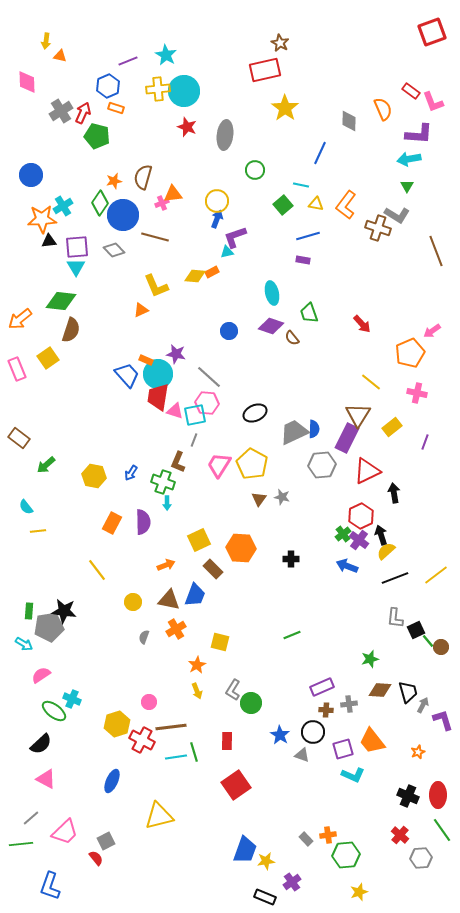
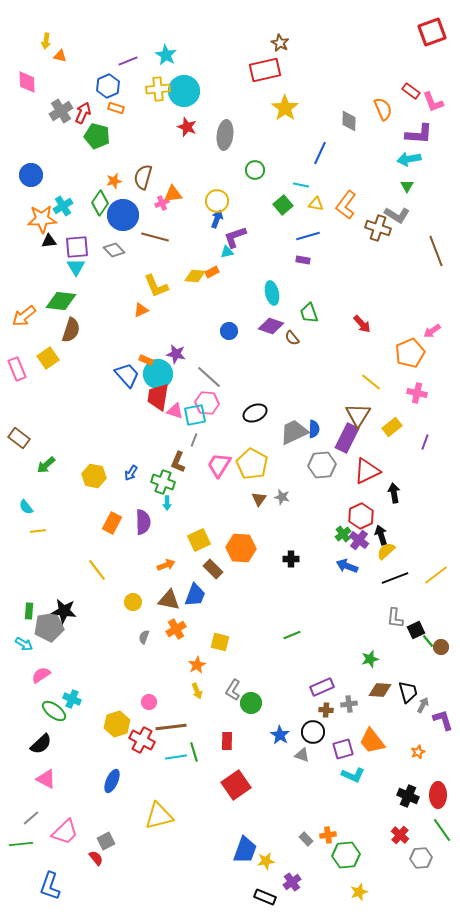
orange arrow at (20, 319): moved 4 px right, 3 px up
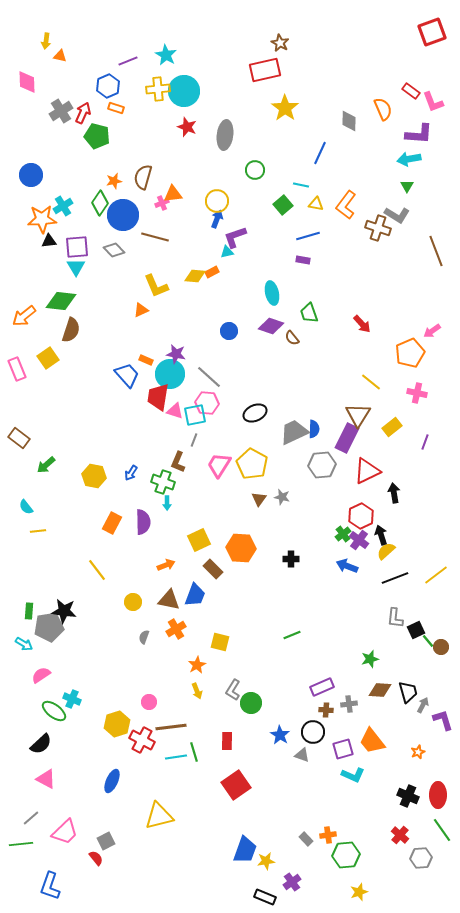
cyan circle at (158, 374): moved 12 px right
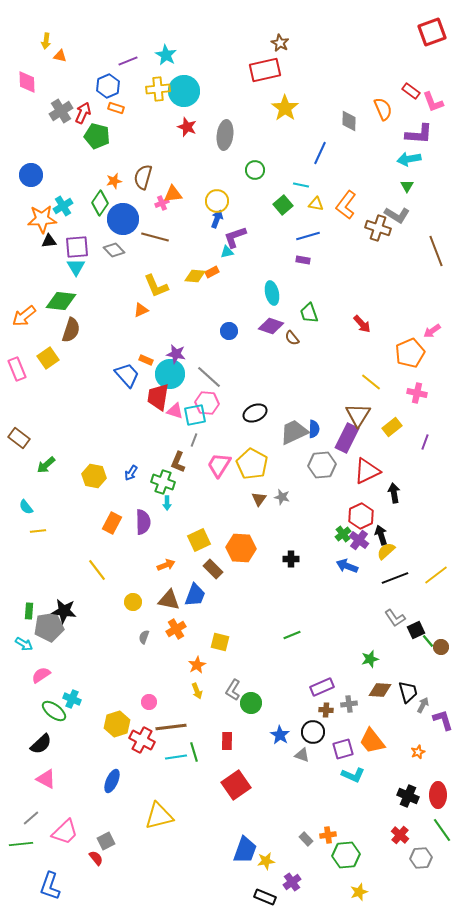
blue circle at (123, 215): moved 4 px down
gray L-shape at (395, 618): rotated 40 degrees counterclockwise
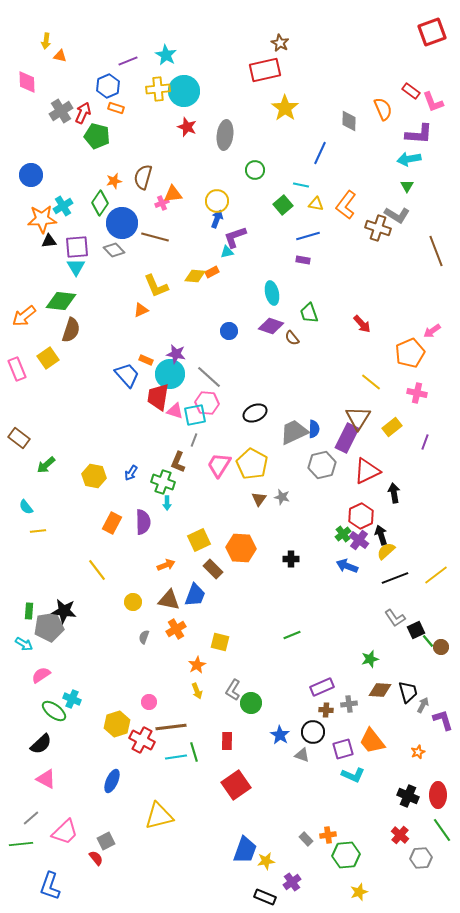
blue circle at (123, 219): moved 1 px left, 4 px down
brown triangle at (358, 415): moved 3 px down
gray hexagon at (322, 465): rotated 8 degrees counterclockwise
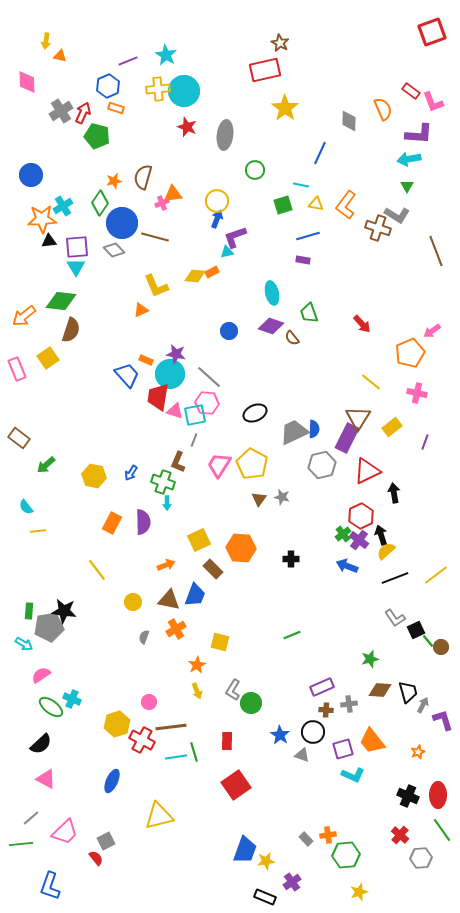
green square at (283, 205): rotated 24 degrees clockwise
green ellipse at (54, 711): moved 3 px left, 4 px up
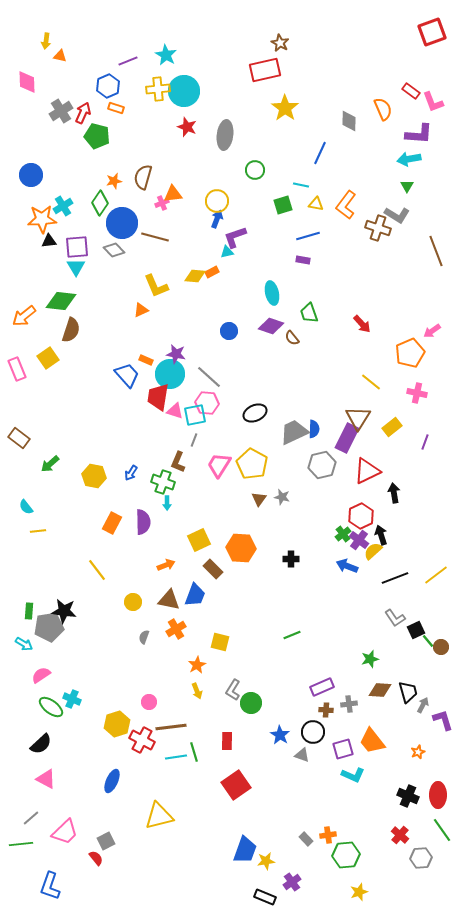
green arrow at (46, 465): moved 4 px right, 1 px up
yellow semicircle at (386, 551): moved 13 px left
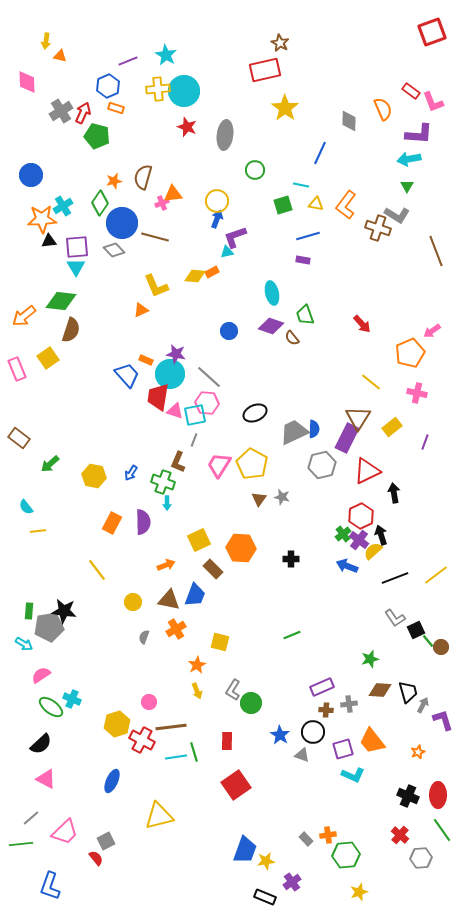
green trapezoid at (309, 313): moved 4 px left, 2 px down
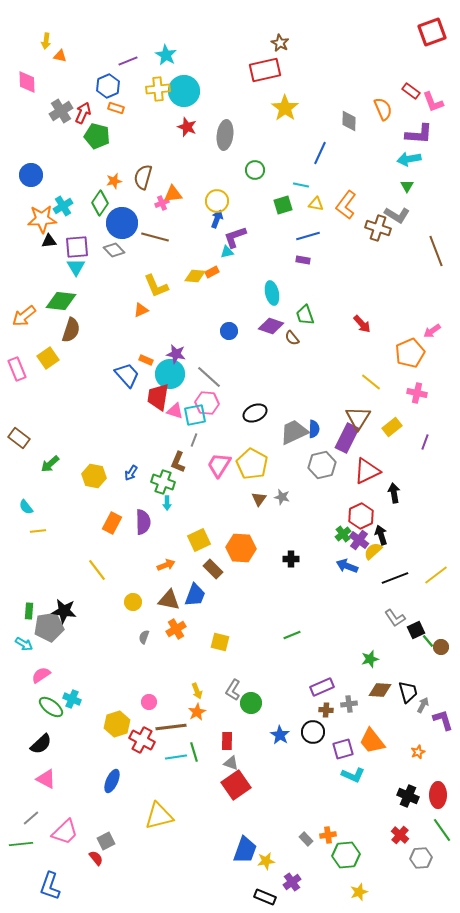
orange star at (197, 665): moved 47 px down
gray triangle at (302, 755): moved 71 px left, 8 px down
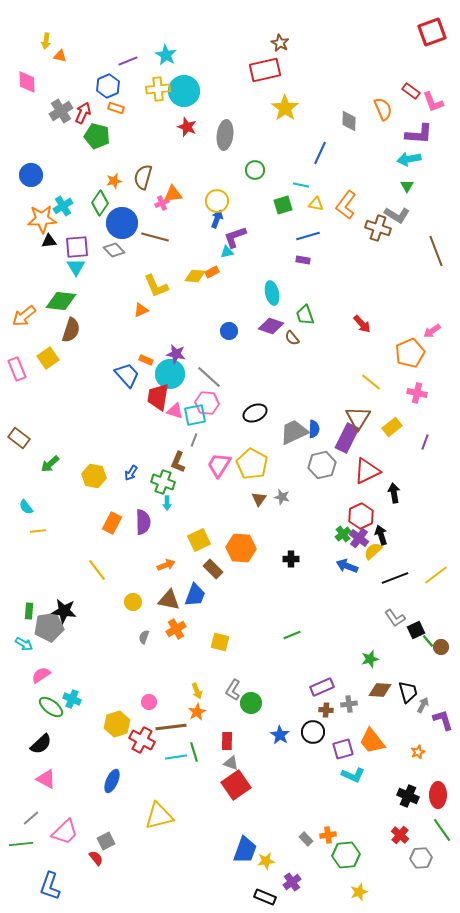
purple cross at (359, 540): moved 2 px up
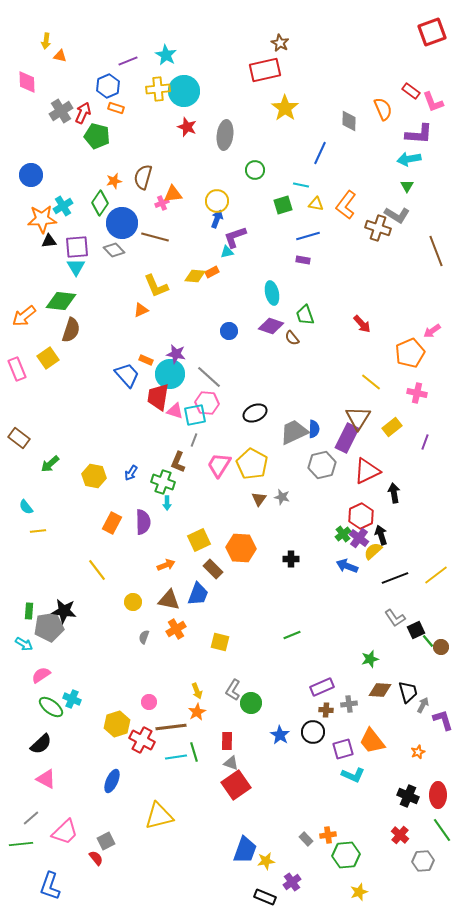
blue trapezoid at (195, 595): moved 3 px right, 1 px up
gray hexagon at (421, 858): moved 2 px right, 3 px down
